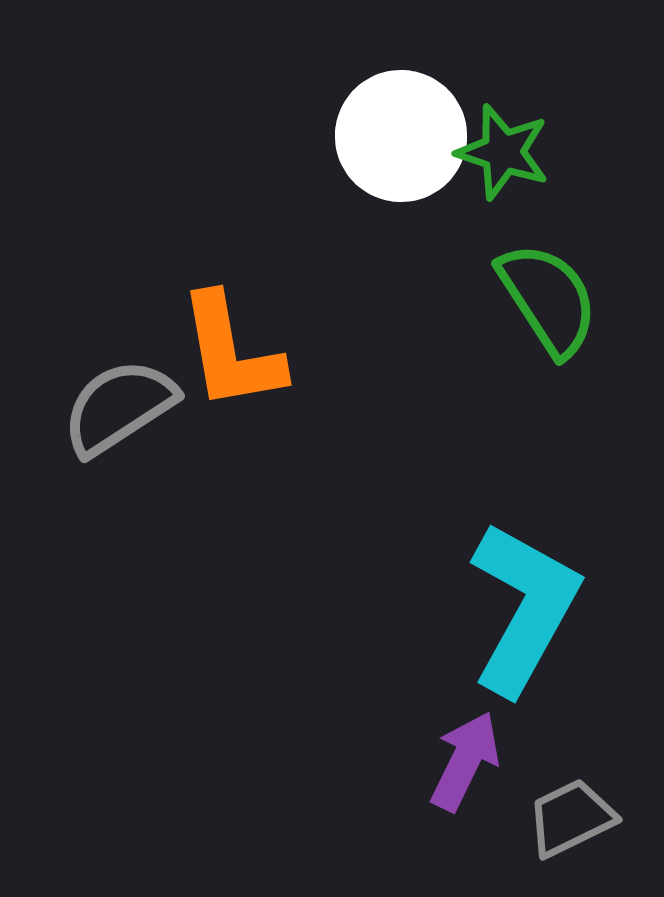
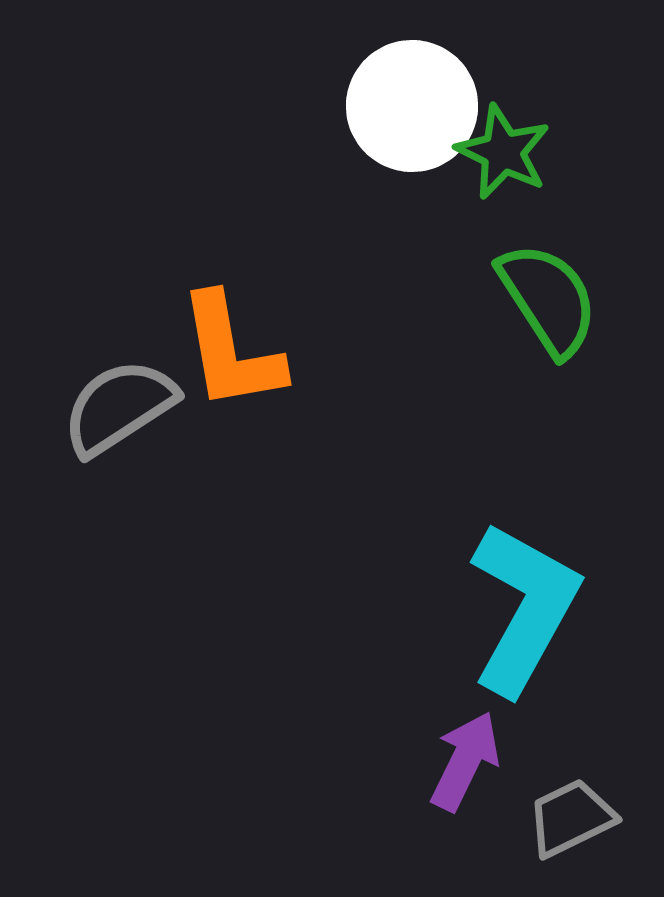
white circle: moved 11 px right, 30 px up
green star: rotated 8 degrees clockwise
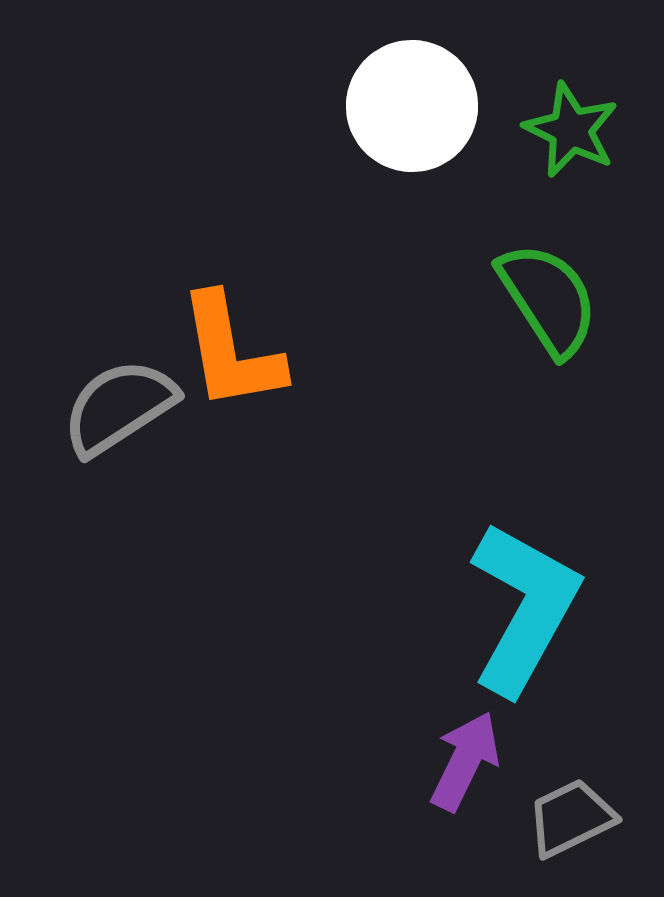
green star: moved 68 px right, 22 px up
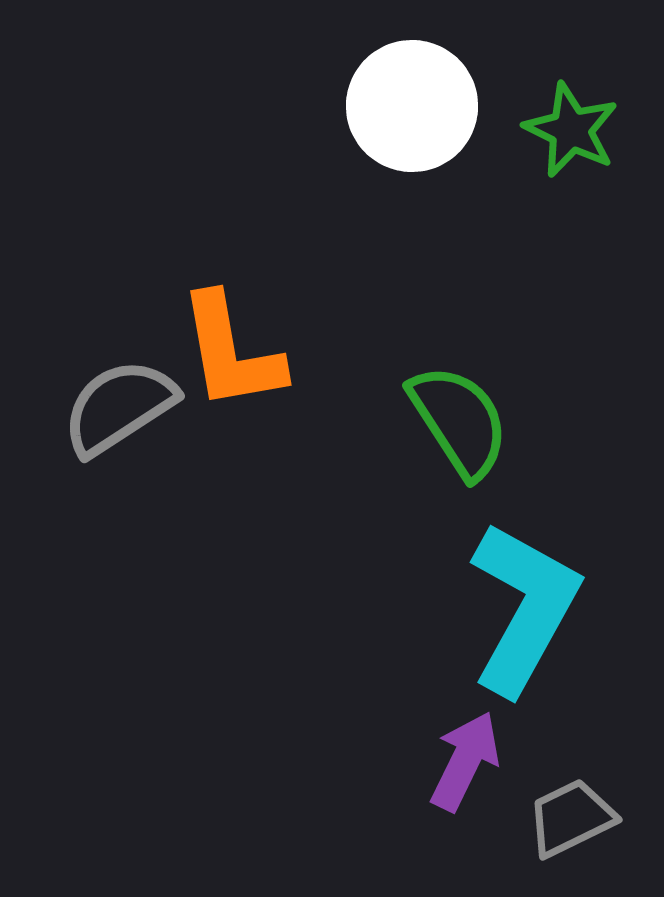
green semicircle: moved 89 px left, 122 px down
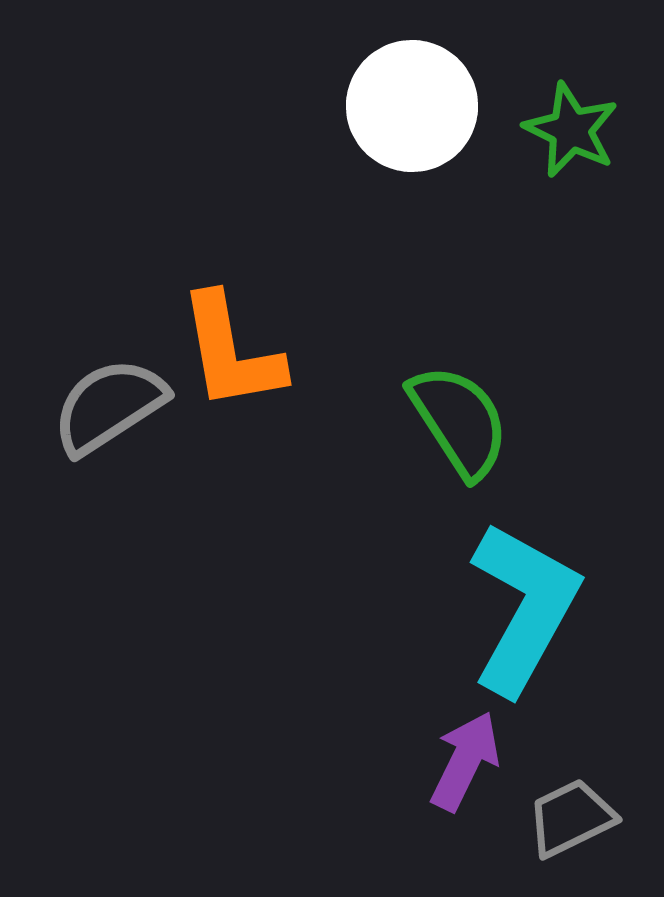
gray semicircle: moved 10 px left, 1 px up
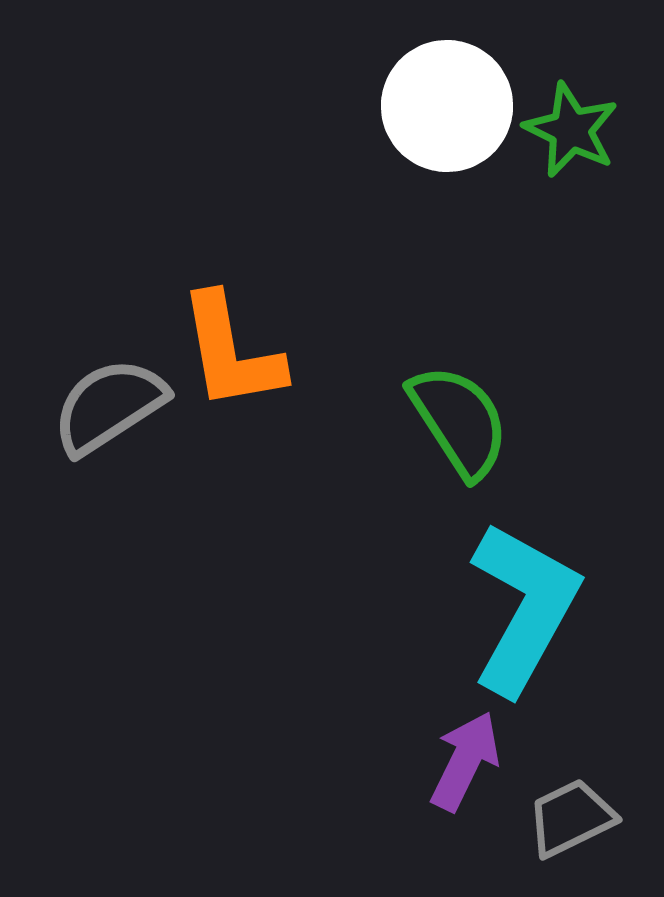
white circle: moved 35 px right
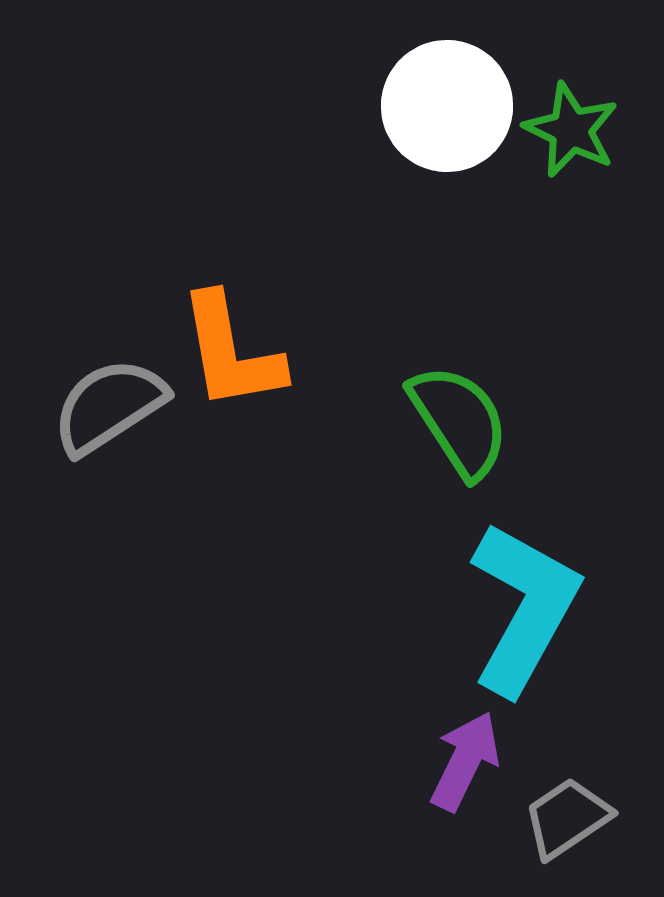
gray trapezoid: moved 4 px left; rotated 8 degrees counterclockwise
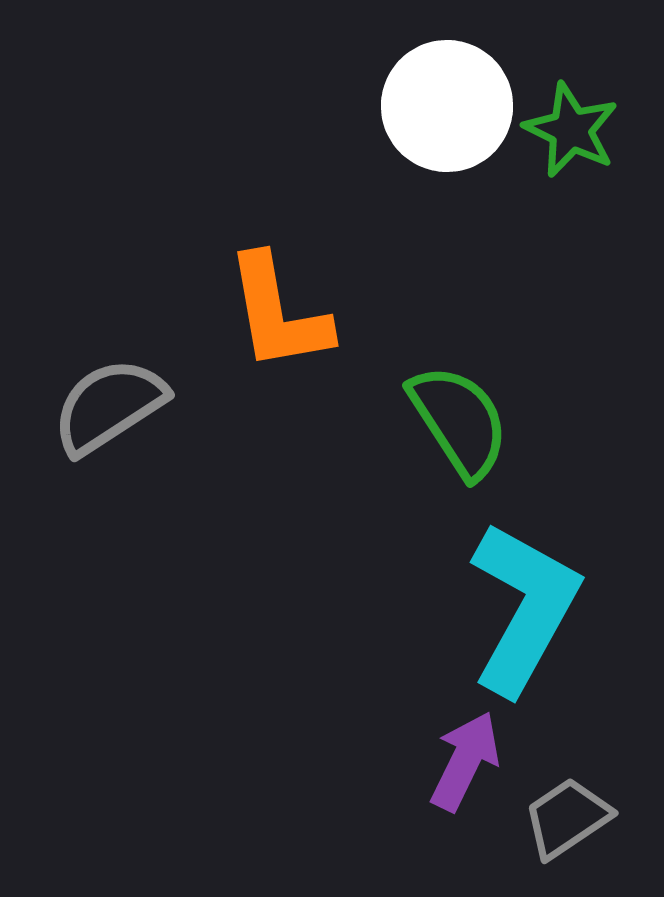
orange L-shape: moved 47 px right, 39 px up
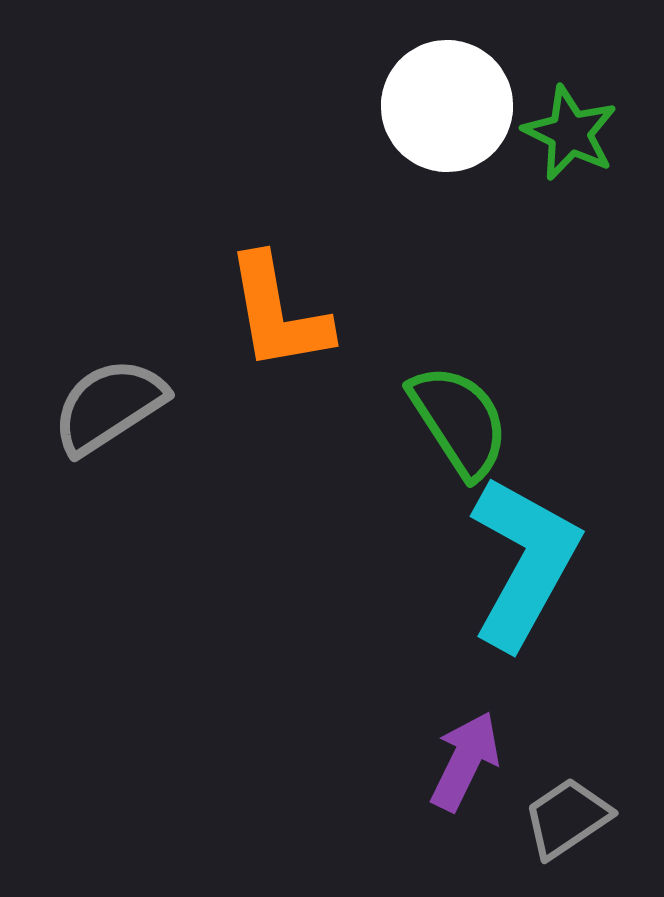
green star: moved 1 px left, 3 px down
cyan L-shape: moved 46 px up
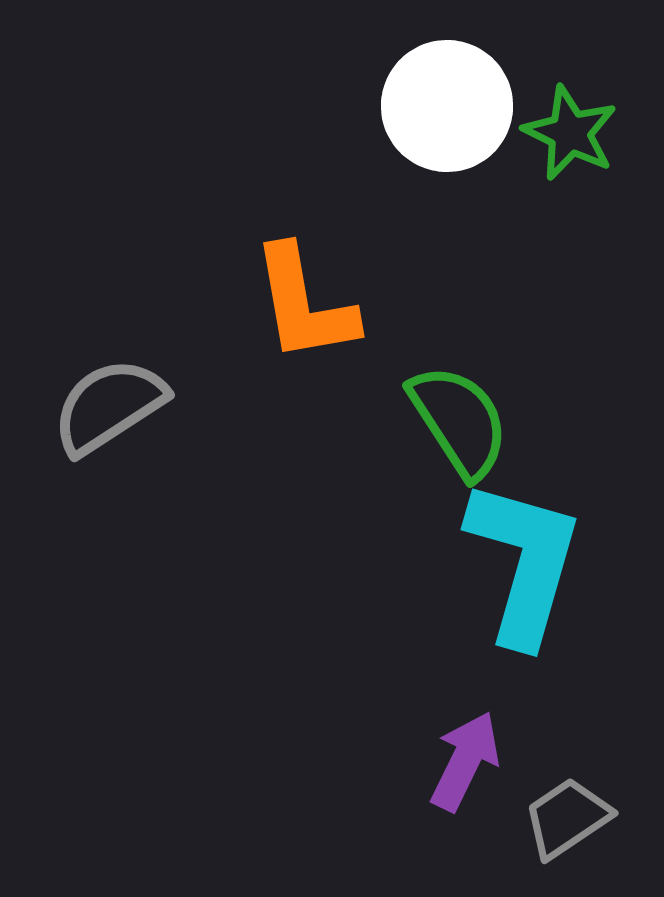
orange L-shape: moved 26 px right, 9 px up
cyan L-shape: rotated 13 degrees counterclockwise
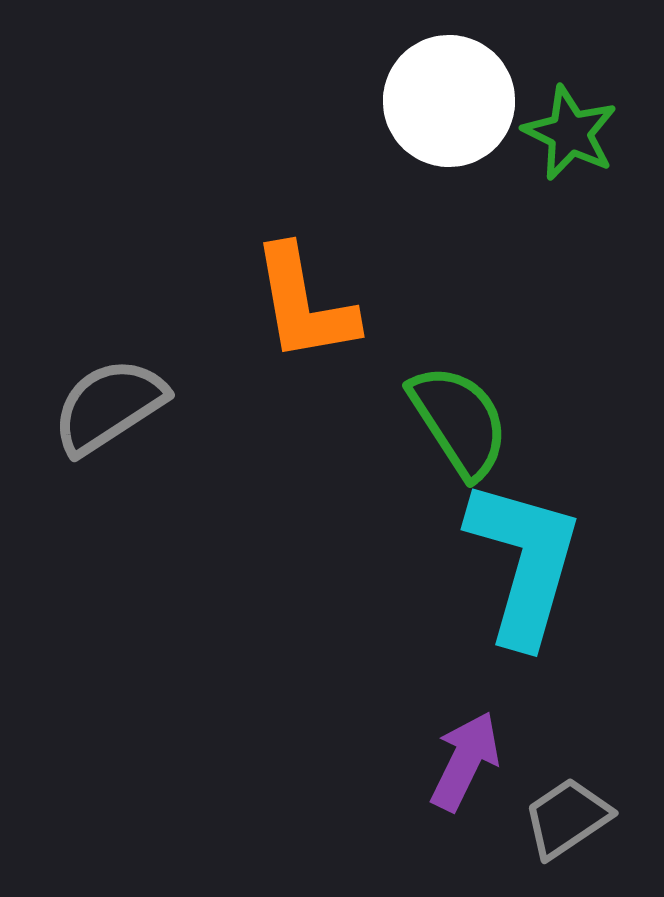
white circle: moved 2 px right, 5 px up
